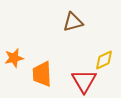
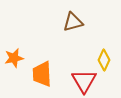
yellow diamond: rotated 40 degrees counterclockwise
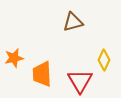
red triangle: moved 4 px left
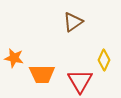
brown triangle: rotated 20 degrees counterclockwise
orange star: rotated 24 degrees clockwise
orange trapezoid: rotated 88 degrees counterclockwise
